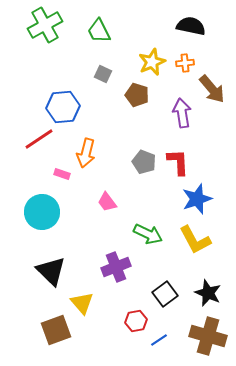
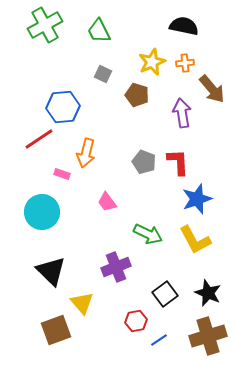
black semicircle: moved 7 px left
brown cross: rotated 33 degrees counterclockwise
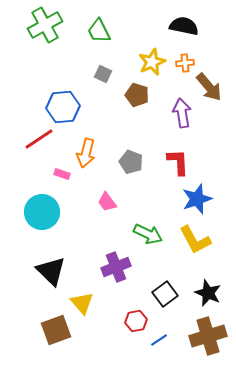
brown arrow: moved 3 px left, 2 px up
gray pentagon: moved 13 px left
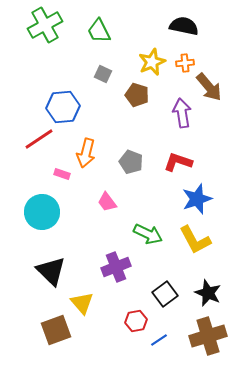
red L-shape: rotated 68 degrees counterclockwise
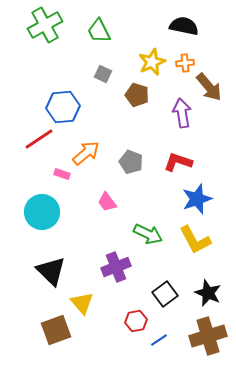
orange arrow: rotated 144 degrees counterclockwise
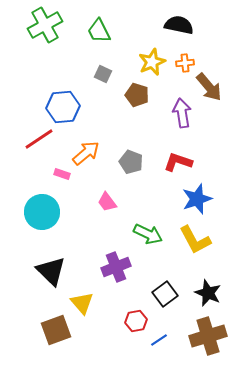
black semicircle: moved 5 px left, 1 px up
